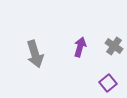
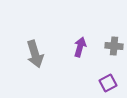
gray cross: rotated 30 degrees counterclockwise
purple square: rotated 12 degrees clockwise
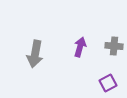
gray arrow: rotated 28 degrees clockwise
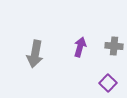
purple square: rotated 18 degrees counterclockwise
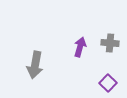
gray cross: moved 4 px left, 3 px up
gray arrow: moved 11 px down
